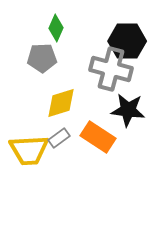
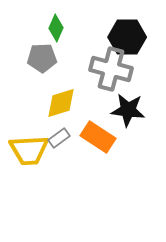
black hexagon: moved 4 px up
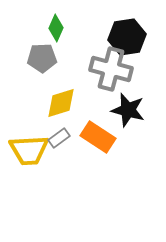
black hexagon: rotated 9 degrees counterclockwise
black star: rotated 8 degrees clockwise
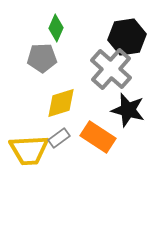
gray cross: rotated 27 degrees clockwise
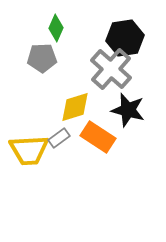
black hexagon: moved 2 px left, 1 px down
yellow diamond: moved 14 px right, 4 px down
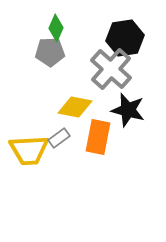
gray pentagon: moved 8 px right, 6 px up
yellow diamond: rotated 28 degrees clockwise
orange rectangle: rotated 68 degrees clockwise
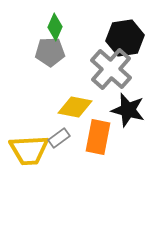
green diamond: moved 1 px left, 1 px up
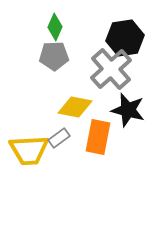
gray pentagon: moved 4 px right, 4 px down
gray cross: rotated 6 degrees clockwise
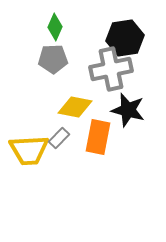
gray pentagon: moved 1 px left, 3 px down
gray cross: rotated 30 degrees clockwise
gray rectangle: rotated 10 degrees counterclockwise
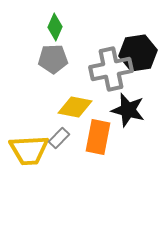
black hexagon: moved 13 px right, 15 px down
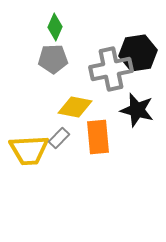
black star: moved 9 px right
orange rectangle: rotated 16 degrees counterclockwise
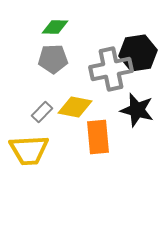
green diamond: rotated 68 degrees clockwise
gray rectangle: moved 17 px left, 26 px up
